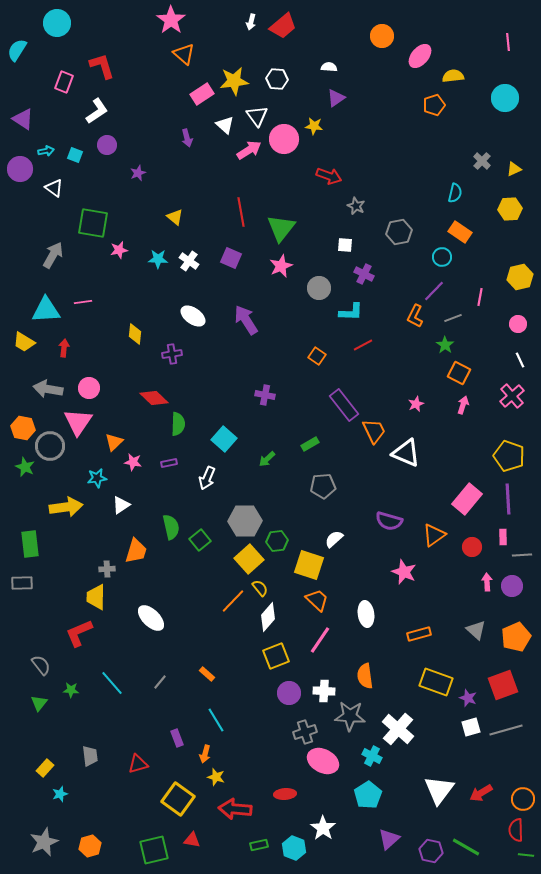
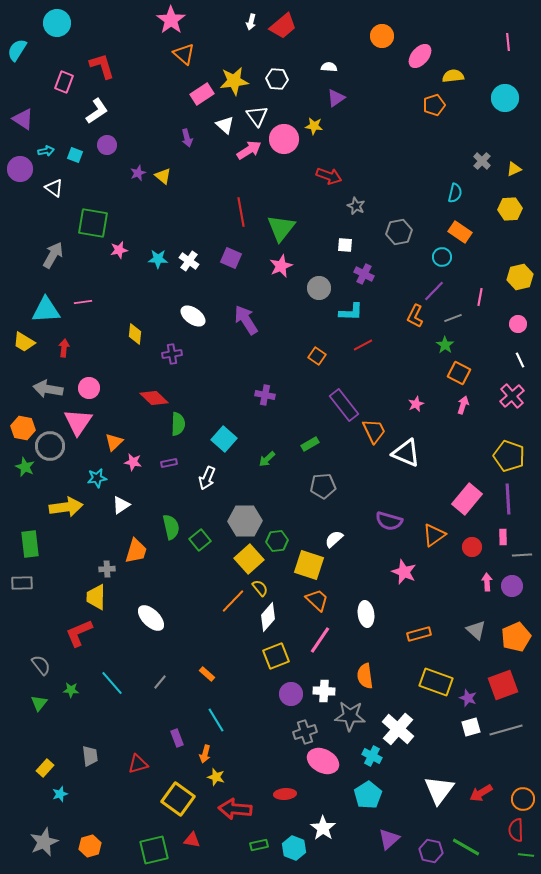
yellow triangle at (175, 217): moved 12 px left, 41 px up
purple circle at (289, 693): moved 2 px right, 1 px down
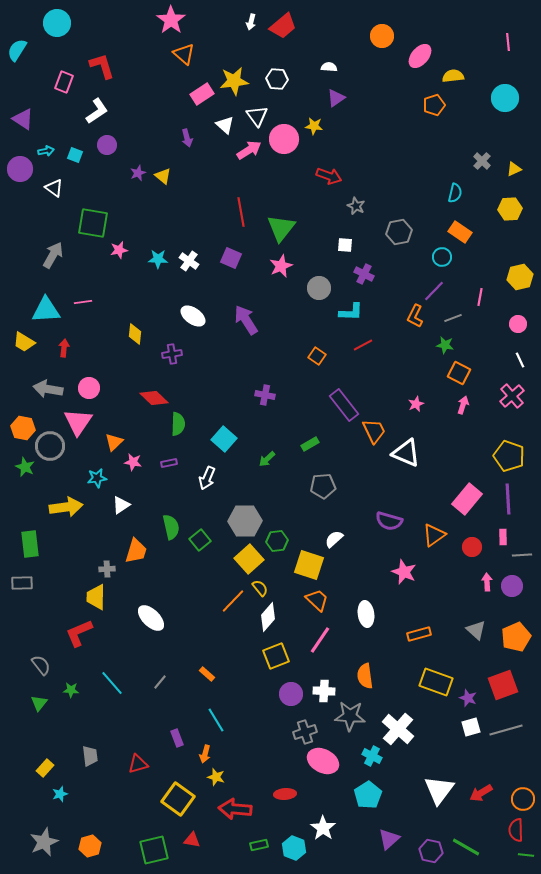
green star at (445, 345): rotated 24 degrees counterclockwise
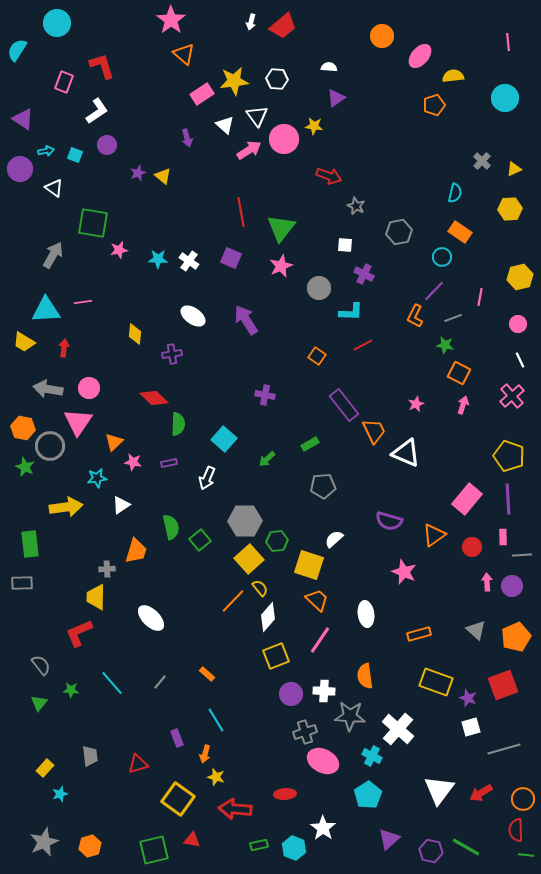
gray line at (506, 730): moved 2 px left, 19 px down
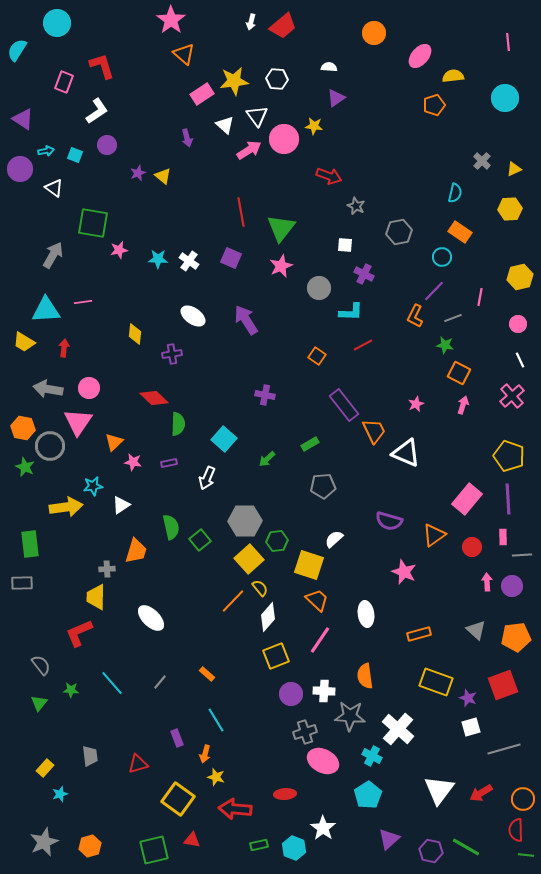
orange circle at (382, 36): moved 8 px left, 3 px up
cyan star at (97, 478): moved 4 px left, 8 px down
orange pentagon at (516, 637): rotated 16 degrees clockwise
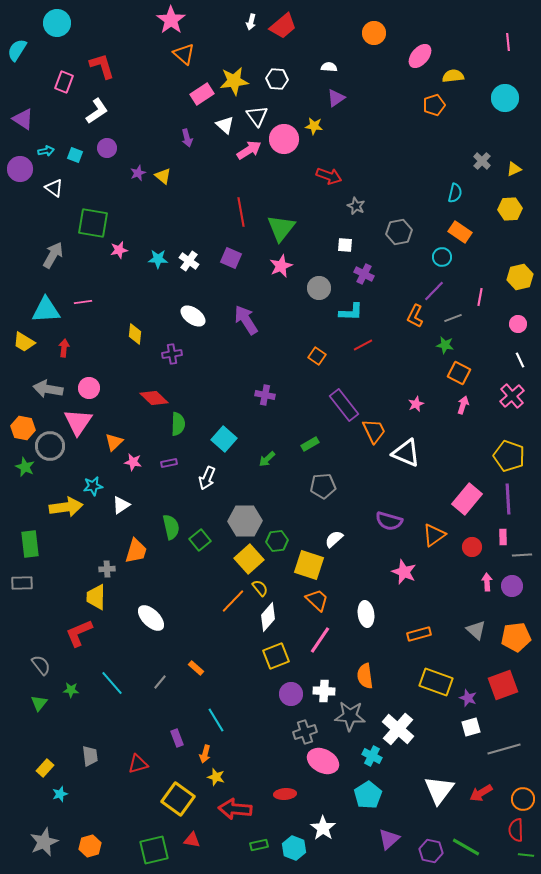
purple circle at (107, 145): moved 3 px down
orange rectangle at (207, 674): moved 11 px left, 6 px up
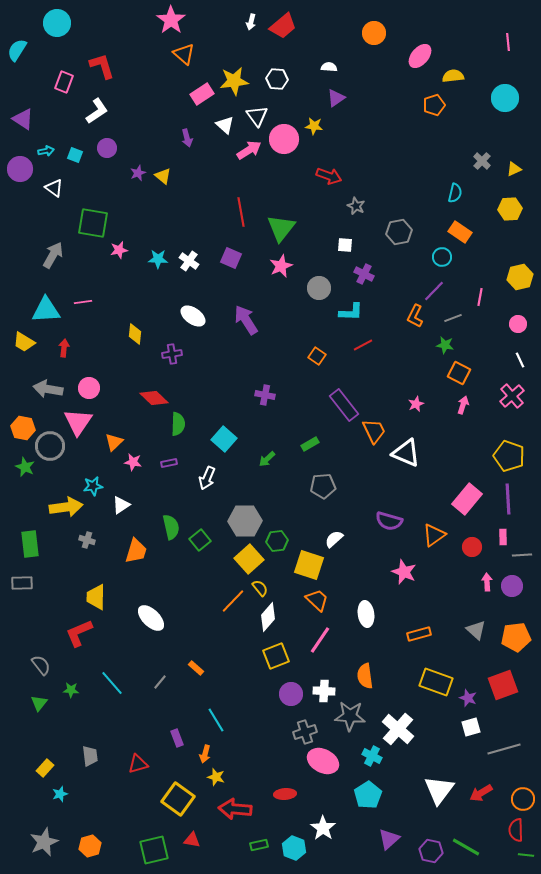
gray cross at (107, 569): moved 20 px left, 29 px up; rotated 21 degrees clockwise
